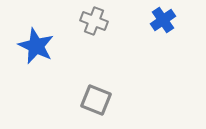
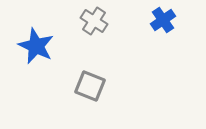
gray cross: rotated 12 degrees clockwise
gray square: moved 6 px left, 14 px up
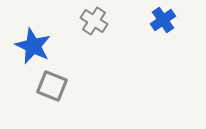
blue star: moved 3 px left
gray square: moved 38 px left
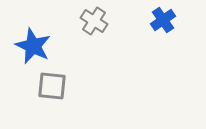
gray square: rotated 16 degrees counterclockwise
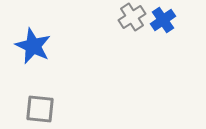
gray cross: moved 38 px right, 4 px up; rotated 24 degrees clockwise
gray square: moved 12 px left, 23 px down
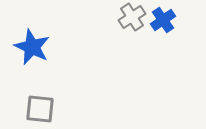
blue star: moved 1 px left, 1 px down
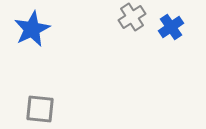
blue cross: moved 8 px right, 7 px down
blue star: moved 18 px up; rotated 21 degrees clockwise
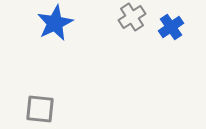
blue star: moved 23 px right, 6 px up
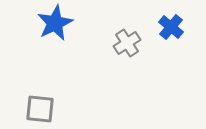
gray cross: moved 5 px left, 26 px down
blue cross: rotated 15 degrees counterclockwise
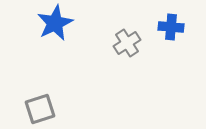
blue cross: rotated 35 degrees counterclockwise
gray square: rotated 24 degrees counterclockwise
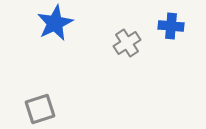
blue cross: moved 1 px up
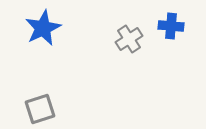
blue star: moved 12 px left, 5 px down
gray cross: moved 2 px right, 4 px up
